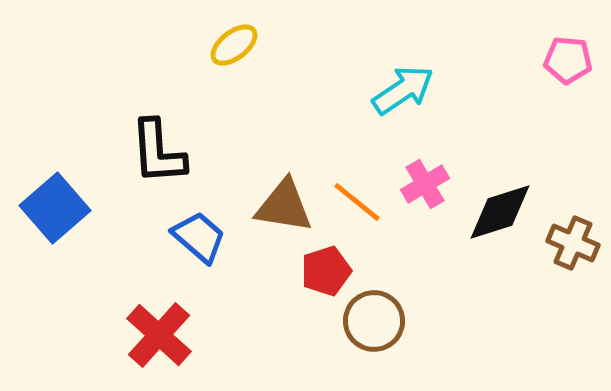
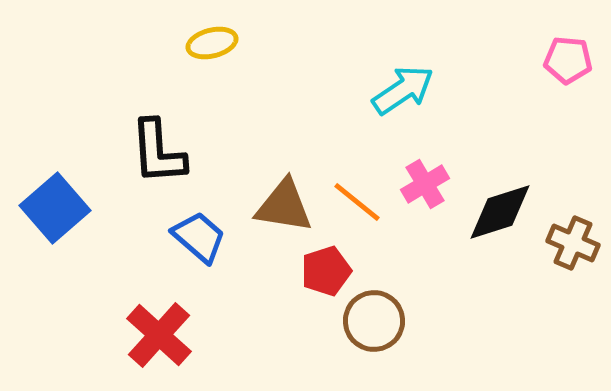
yellow ellipse: moved 22 px left, 2 px up; rotated 24 degrees clockwise
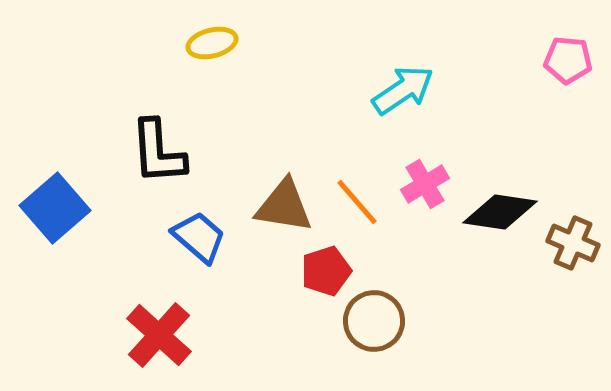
orange line: rotated 10 degrees clockwise
black diamond: rotated 26 degrees clockwise
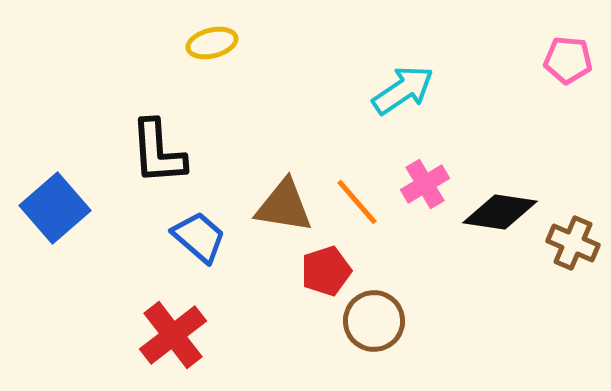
red cross: moved 14 px right; rotated 10 degrees clockwise
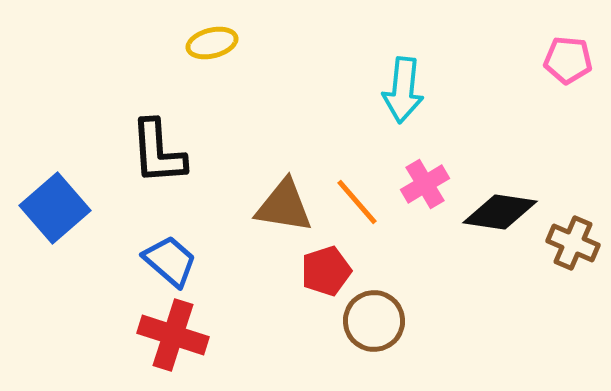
cyan arrow: rotated 130 degrees clockwise
blue trapezoid: moved 29 px left, 24 px down
red cross: rotated 34 degrees counterclockwise
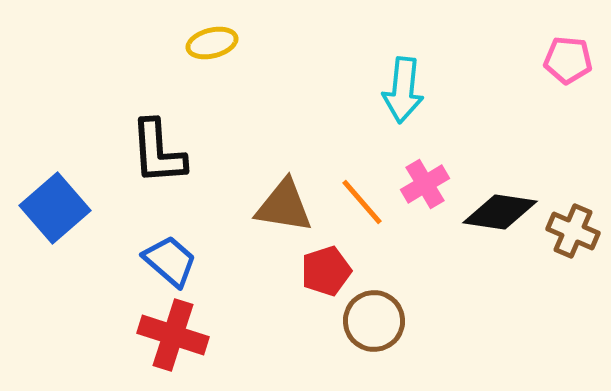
orange line: moved 5 px right
brown cross: moved 12 px up
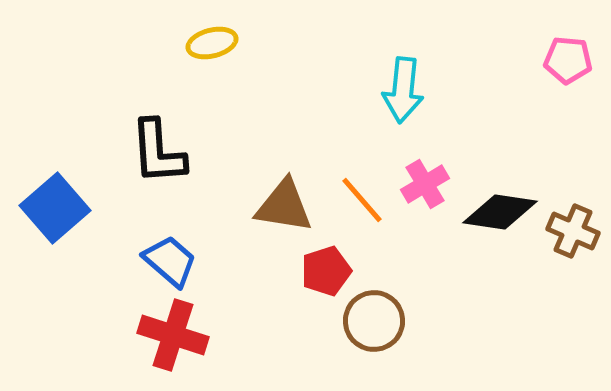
orange line: moved 2 px up
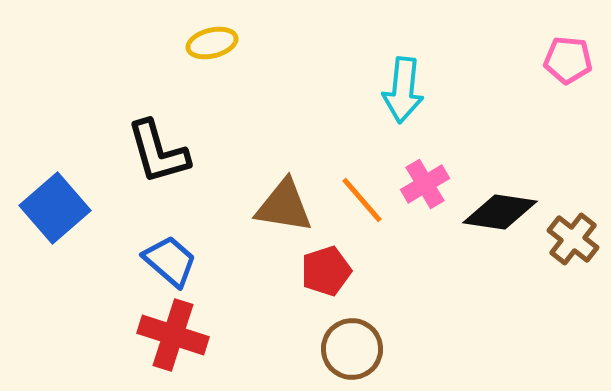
black L-shape: rotated 12 degrees counterclockwise
brown cross: moved 8 px down; rotated 15 degrees clockwise
brown circle: moved 22 px left, 28 px down
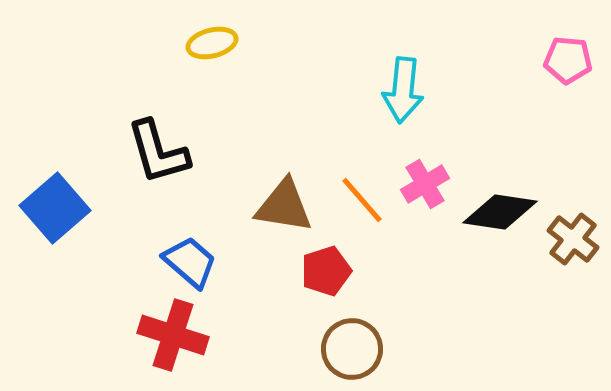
blue trapezoid: moved 20 px right, 1 px down
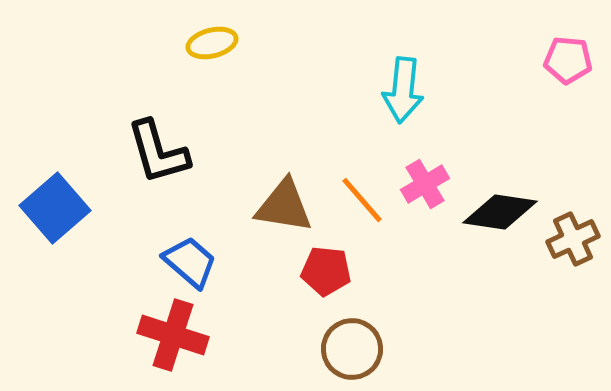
brown cross: rotated 27 degrees clockwise
red pentagon: rotated 24 degrees clockwise
